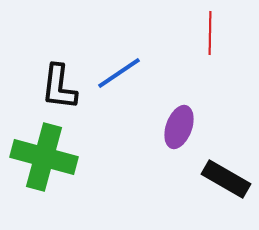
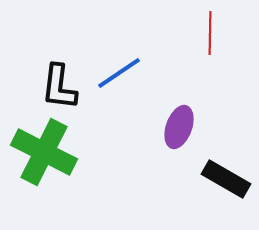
green cross: moved 5 px up; rotated 12 degrees clockwise
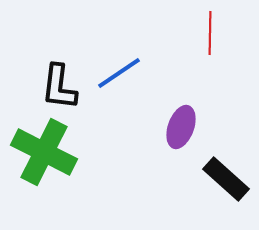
purple ellipse: moved 2 px right
black rectangle: rotated 12 degrees clockwise
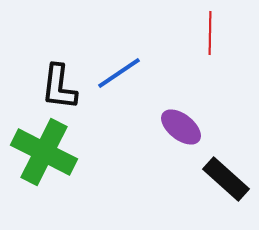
purple ellipse: rotated 72 degrees counterclockwise
